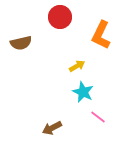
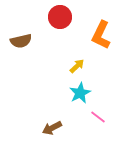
brown semicircle: moved 2 px up
yellow arrow: rotated 14 degrees counterclockwise
cyan star: moved 3 px left, 1 px down; rotated 20 degrees clockwise
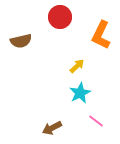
pink line: moved 2 px left, 4 px down
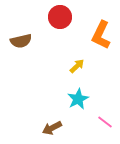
cyan star: moved 2 px left, 6 px down
pink line: moved 9 px right, 1 px down
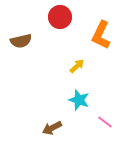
cyan star: moved 1 px right, 1 px down; rotated 25 degrees counterclockwise
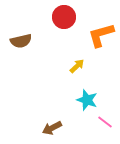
red circle: moved 4 px right
orange L-shape: rotated 48 degrees clockwise
cyan star: moved 8 px right
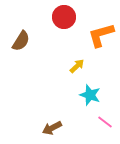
brown semicircle: rotated 45 degrees counterclockwise
cyan star: moved 3 px right, 5 px up
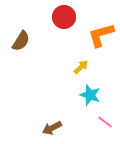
yellow arrow: moved 4 px right, 1 px down
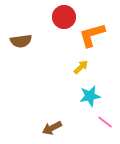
orange L-shape: moved 9 px left
brown semicircle: rotated 50 degrees clockwise
cyan star: moved 1 px down; rotated 30 degrees counterclockwise
